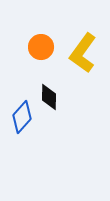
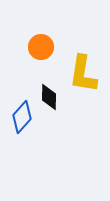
yellow L-shape: moved 21 px down; rotated 27 degrees counterclockwise
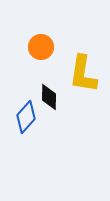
blue diamond: moved 4 px right
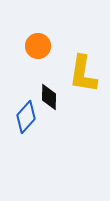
orange circle: moved 3 px left, 1 px up
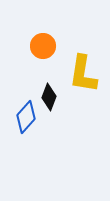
orange circle: moved 5 px right
black diamond: rotated 20 degrees clockwise
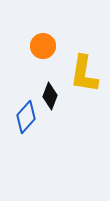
yellow L-shape: moved 1 px right
black diamond: moved 1 px right, 1 px up
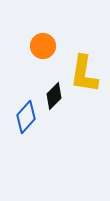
black diamond: moved 4 px right; rotated 24 degrees clockwise
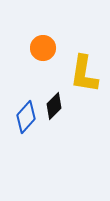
orange circle: moved 2 px down
black diamond: moved 10 px down
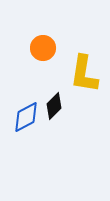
blue diamond: rotated 20 degrees clockwise
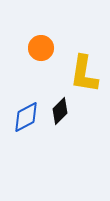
orange circle: moved 2 px left
black diamond: moved 6 px right, 5 px down
